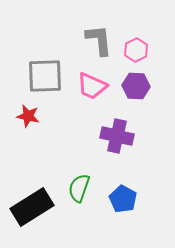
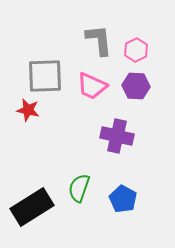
red star: moved 6 px up
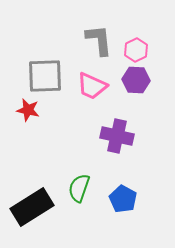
purple hexagon: moved 6 px up
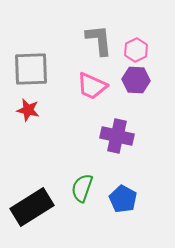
gray square: moved 14 px left, 7 px up
green semicircle: moved 3 px right
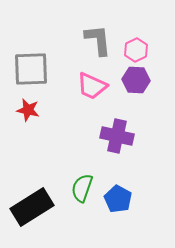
gray L-shape: moved 1 px left
blue pentagon: moved 5 px left
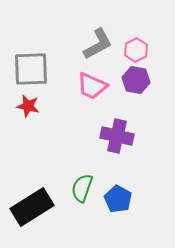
gray L-shape: moved 4 px down; rotated 68 degrees clockwise
purple hexagon: rotated 8 degrees clockwise
red star: moved 4 px up
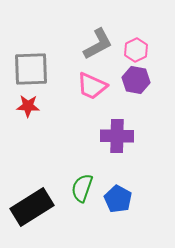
red star: rotated 10 degrees counterclockwise
purple cross: rotated 12 degrees counterclockwise
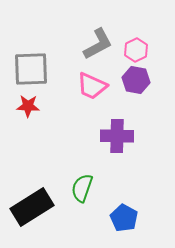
blue pentagon: moved 6 px right, 19 px down
